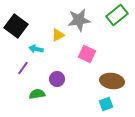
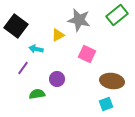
gray star: rotated 20 degrees clockwise
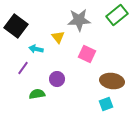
gray star: rotated 15 degrees counterclockwise
yellow triangle: moved 2 px down; rotated 40 degrees counterclockwise
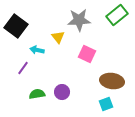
cyan arrow: moved 1 px right, 1 px down
purple circle: moved 5 px right, 13 px down
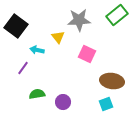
purple circle: moved 1 px right, 10 px down
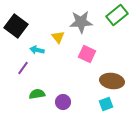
gray star: moved 2 px right, 2 px down
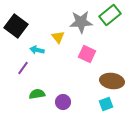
green rectangle: moved 7 px left
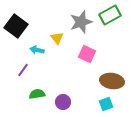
green rectangle: rotated 10 degrees clockwise
gray star: rotated 15 degrees counterclockwise
yellow triangle: moved 1 px left, 1 px down
purple line: moved 2 px down
